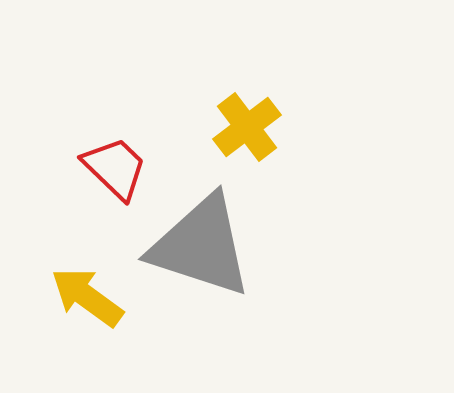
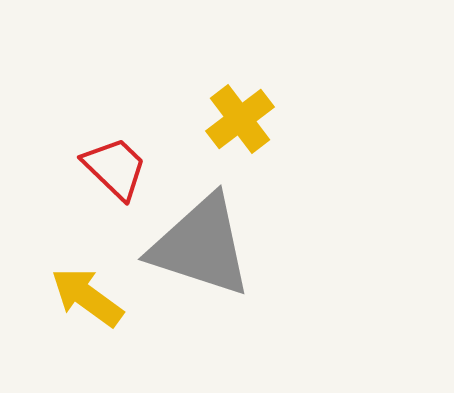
yellow cross: moved 7 px left, 8 px up
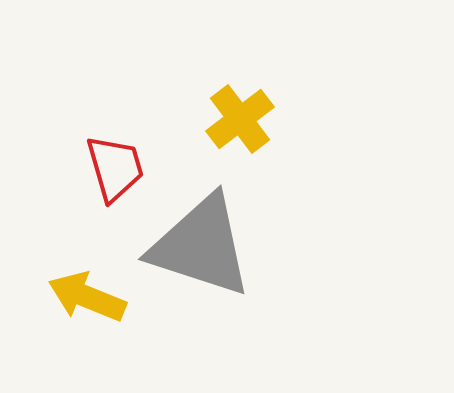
red trapezoid: rotated 30 degrees clockwise
yellow arrow: rotated 14 degrees counterclockwise
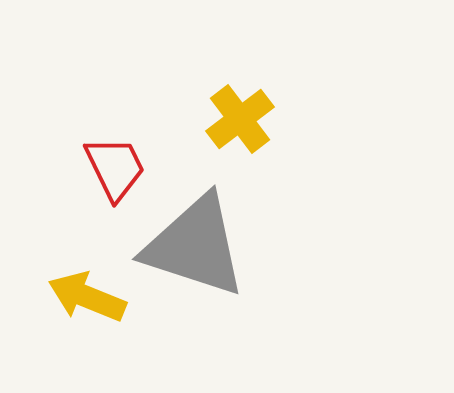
red trapezoid: rotated 10 degrees counterclockwise
gray triangle: moved 6 px left
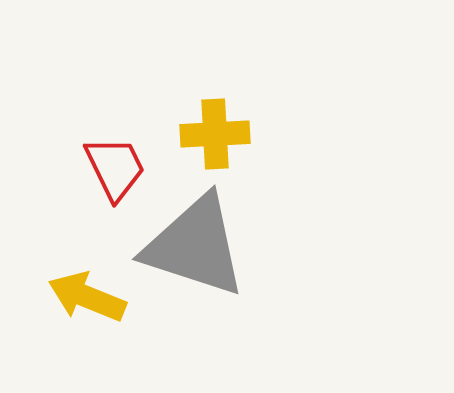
yellow cross: moved 25 px left, 15 px down; rotated 34 degrees clockwise
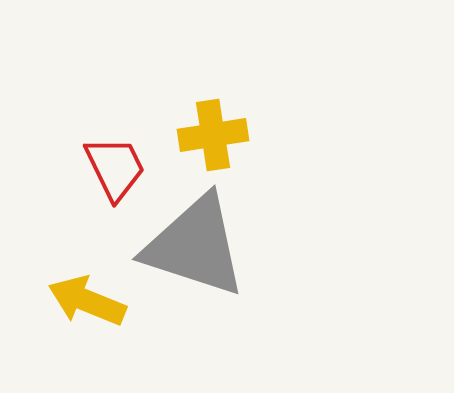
yellow cross: moved 2 px left, 1 px down; rotated 6 degrees counterclockwise
yellow arrow: moved 4 px down
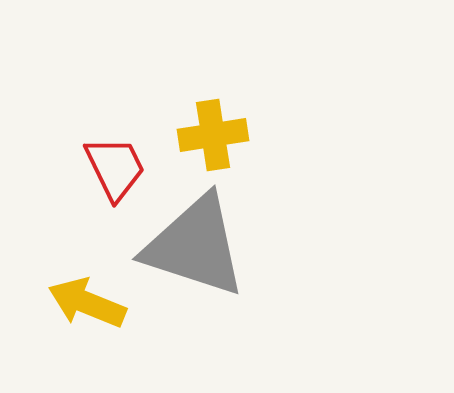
yellow arrow: moved 2 px down
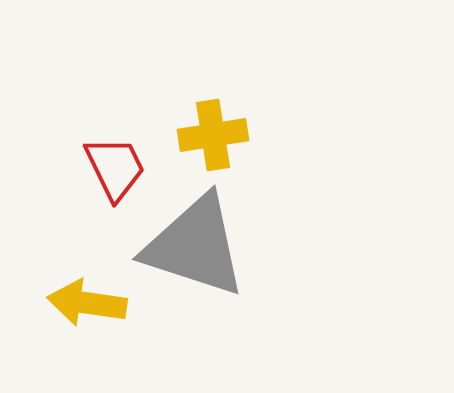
yellow arrow: rotated 14 degrees counterclockwise
